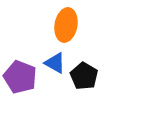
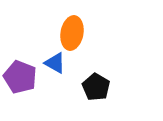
orange ellipse: moved 6 px right, 8 px down
black pentagon: moved 12 px right, 11 px down
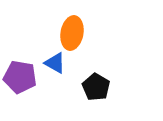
purple pentagon: rotated 12 degrees counterclockwise
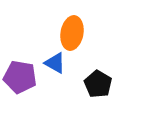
black pentagon: moved 2 px right, 3 px up
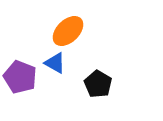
orange ellipse: moved 4 px left, 2 px up; rotated 36 degrees clockwise
purple pentagon: rotated 12 degrees clockwise
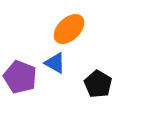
orange ellipse: moved 1 px right, 2 px up
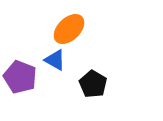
blue triangle: moved 3 px up
black pentagon: moved 5 px left
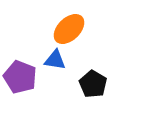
blue triangle: rotated 20 degrees counterclockwise
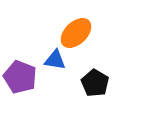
orange ellipse: moved 7 px right, 4 px down
black pentagon: moved 2 px right, 1 px up
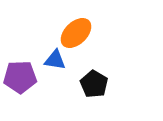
purple pentagon: rotated 24 degrees counterclockwise
black pentagon: moved 1 px left, 1 px down
